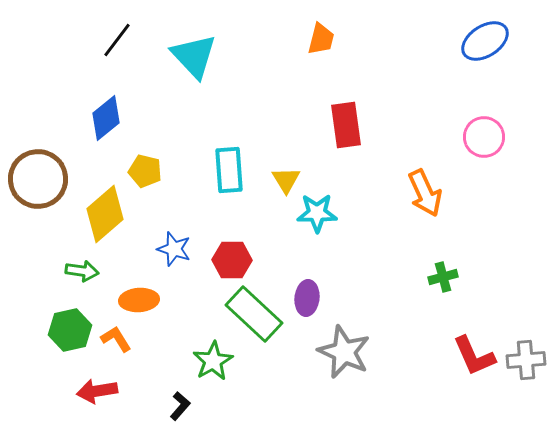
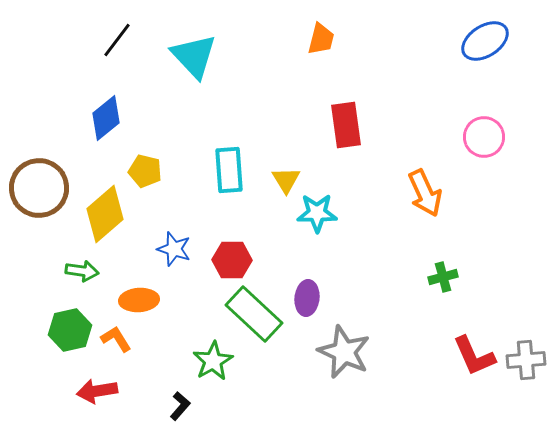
brown circle: moved 1 px right, 9 px down
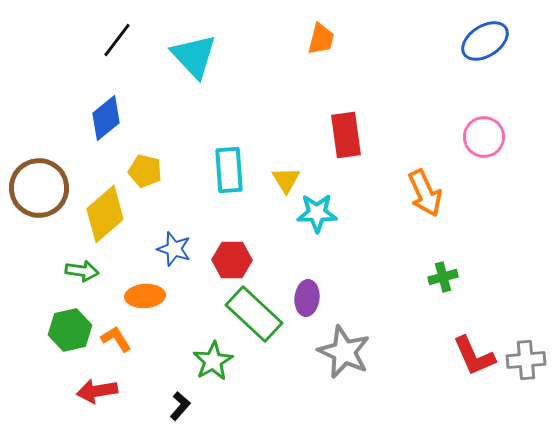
red rectangle: moved 10 px down
orange ellipse: moved 6 px right, 4 px up
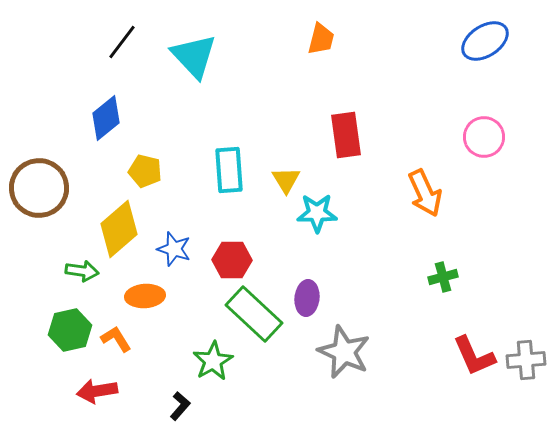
black line: moved 5 px right, 2 px down
yellow diamond: moved 14 px right, 15 px down
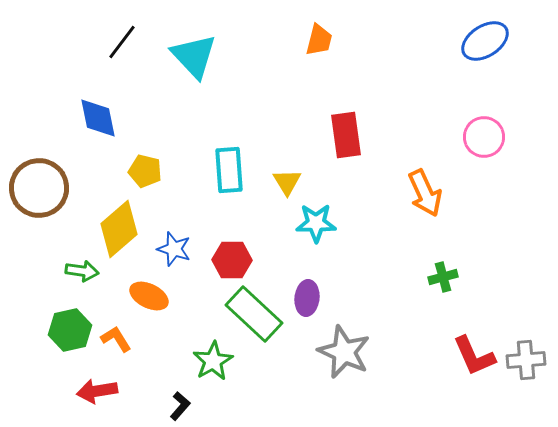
orange trapezoid: moved 2 px left, 1 px down
blue diamond: moved 8 px left; rotated 63 degrees counterclockwise
yellow triangle: moved 1 px right, 2 px down
cyan star: moved 1 px left, 10 px down
orange ellipse: moved 4 px right; rotated 30 degrees clockwise
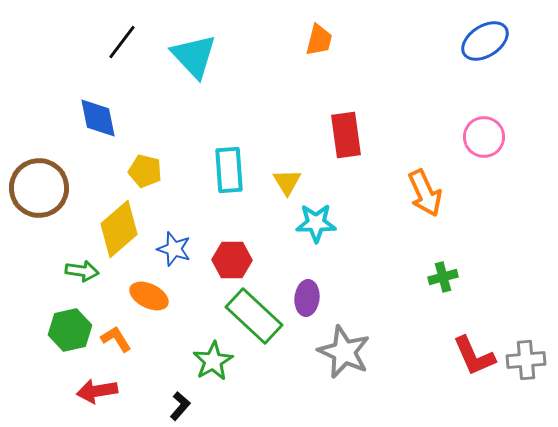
green rectangle: moved 2 px down
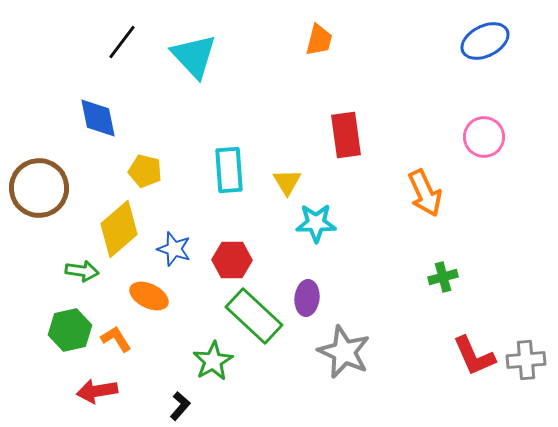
blue ellipse: rotated 6 degrees clockwise
